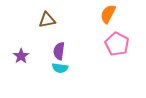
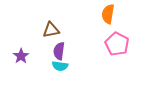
orange semicircle: rotated 18 degrees counterclockwise
brown triangle: moved 4 px right, 10 px down
cyan semicircle: moved 2 px up
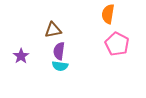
brown triangle: moved 2 px right
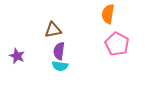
purple star: moved 4 px left; rotated 14 degrees counterclockwise
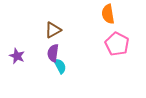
orange semicircle: rotated 18 degrees counterclockwise
brown triangle: rotated 18 degrees counterclockwise
purple semicircle: moved 6 px left, 2 px down
cyan semicircle: rotated 126 degrees counterclockwise
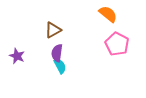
orange semicircle: rotated 138 degrees clockwise
purple semicircle: moved 4 px right
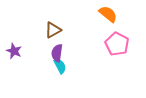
purple star: moved 3 px left, 5 px up
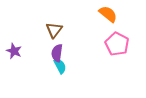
brown triangle: moved 1 px right; rotated 24 degrees counterclockwise
